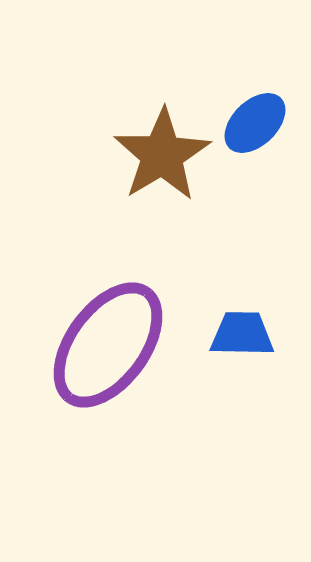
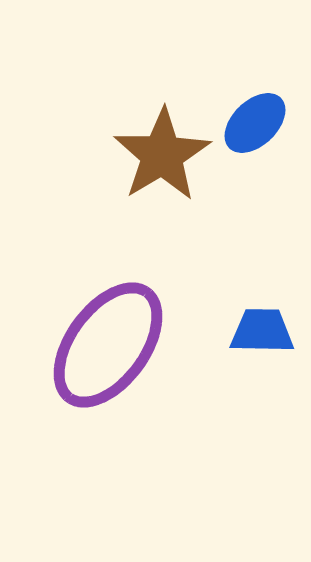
blue trapezoid: moved 20 px right, 3 px up
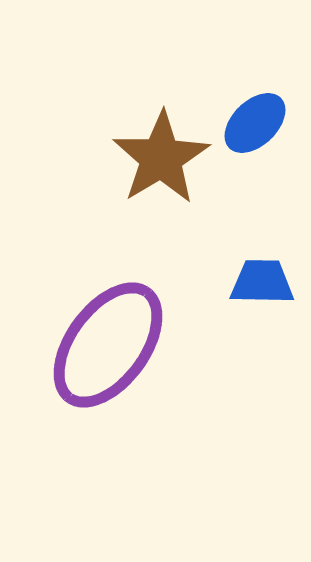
brown star: moved 1 px left, 3 px down
blue trapezoid: moved 49 px up
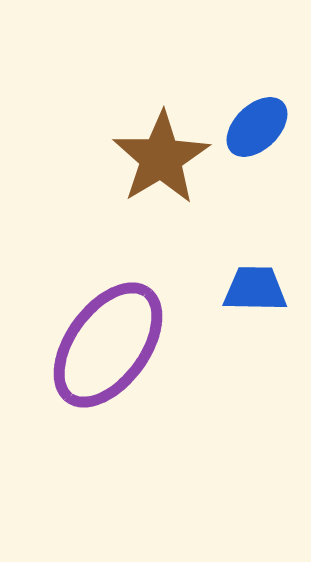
blue ellipse: moved 2 px right, 4 px down
blue trapezoid: moved 7 px left, 7 px down
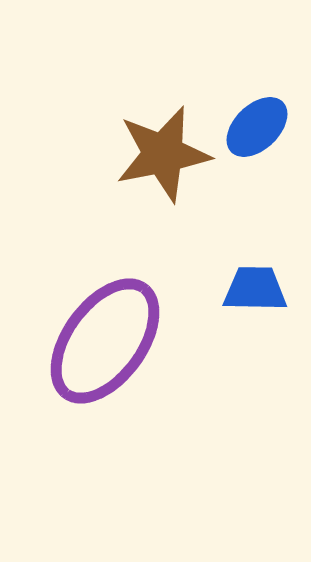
brown star: moved 2 px right, 4 px up; rotated 20 degrees clockwise
purple ellipse: moved 3 px left, 4 px up
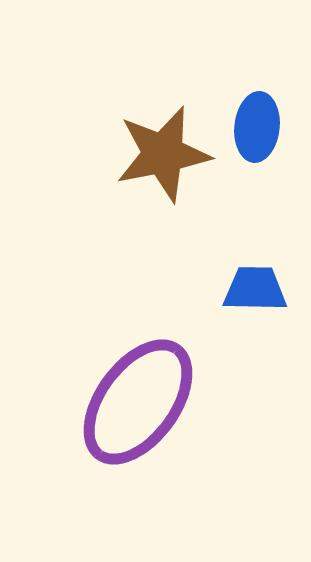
blue ellipse: rotated 40 degrees counterclockwise
purple ellipse: moved 33 px right, 61 px down
